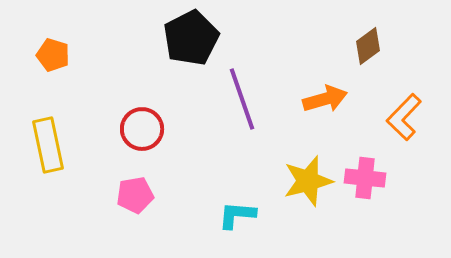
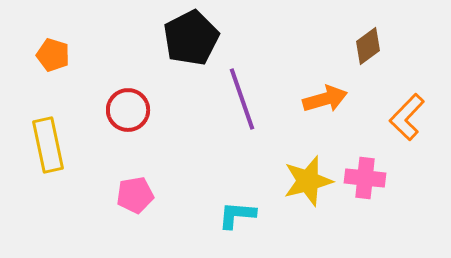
orange L-shape: moved 3 px right
red circle: moved 14 px left, 19 px up
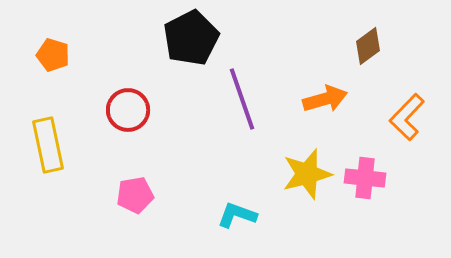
yellow star: moved 1 px left, 7 px up
cyan L-shape: rotated 15 degrees clockwise
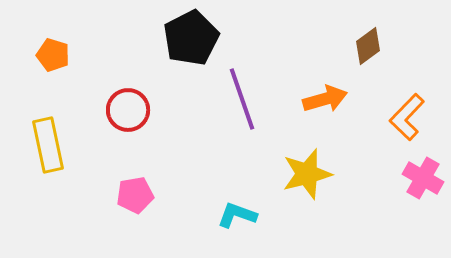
pink cross: moved 58 px right; rotated 24 degrees clockwise
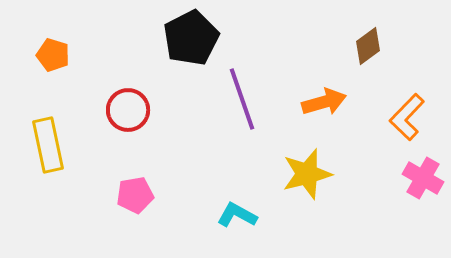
orange arrow: moved 1 px left, 3 px down
cyan L-shape: rotated 9 degrees clockwise
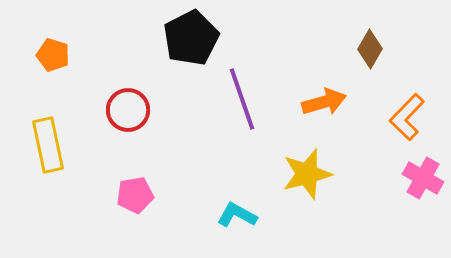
brown diamond: moved 2 px right, 3 px down; rotated 24 degrees counterclockwise
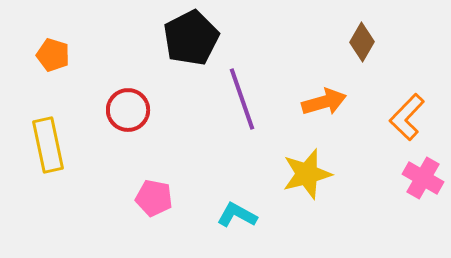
brown diamond: moved 8 px left, 7 px up
pink pentagon: moved 19 px right, 3 px down; rotated 21 degrees clockwise
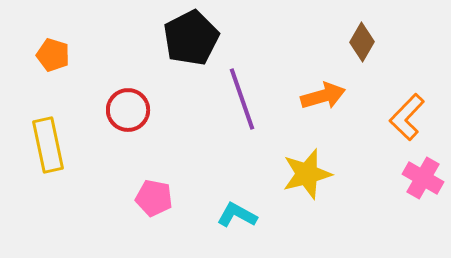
orange arrow: moved 1 px left, 6 px up
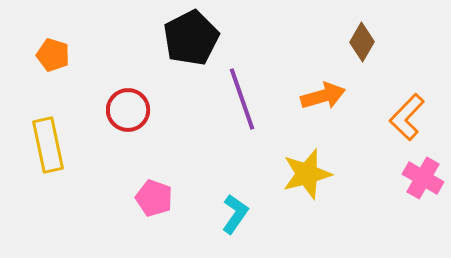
pink pentagon: rotated 9 degrees clockwise
cyan L-shape: moved 2 px left, 1 px up; rotated 96 degrees clockwise
